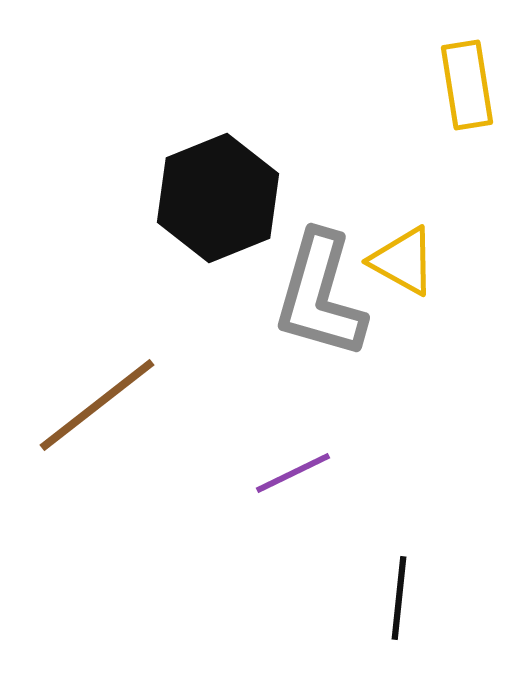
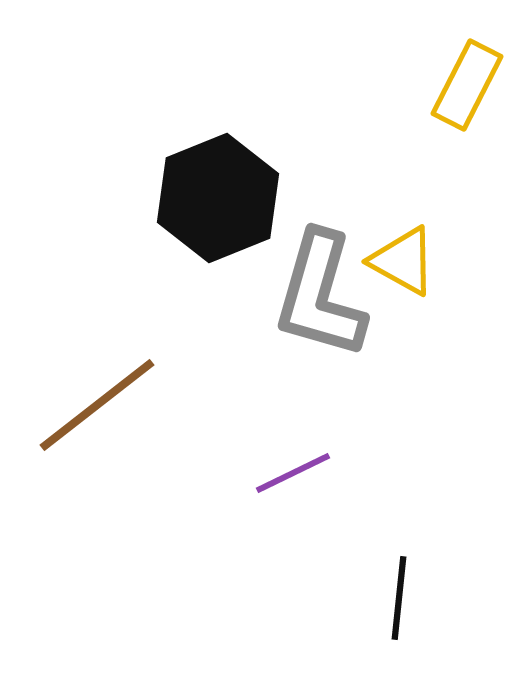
yellow rectangle: rotated 36 degrees clockwise
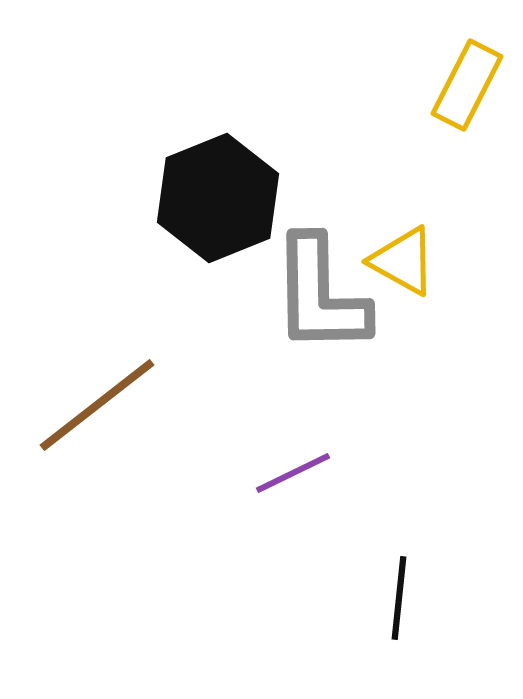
gray L-shape: rotated 17 degrees counterclockwise
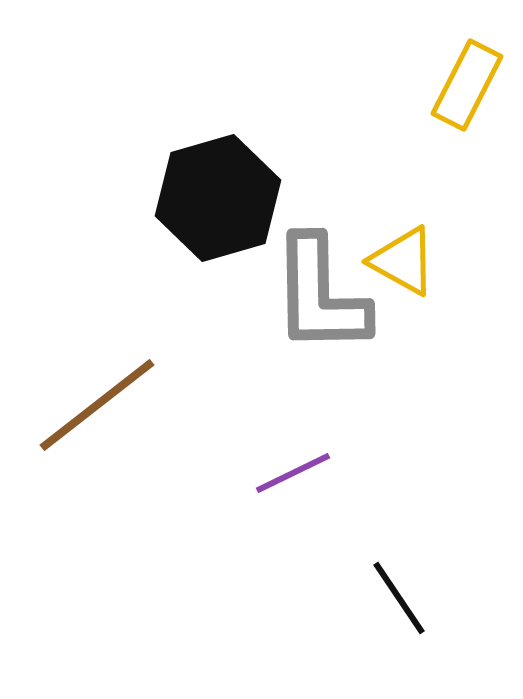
black hexagon: rotated 6 degrees clockwise
black line: rotated 40 degrees counterclockwise
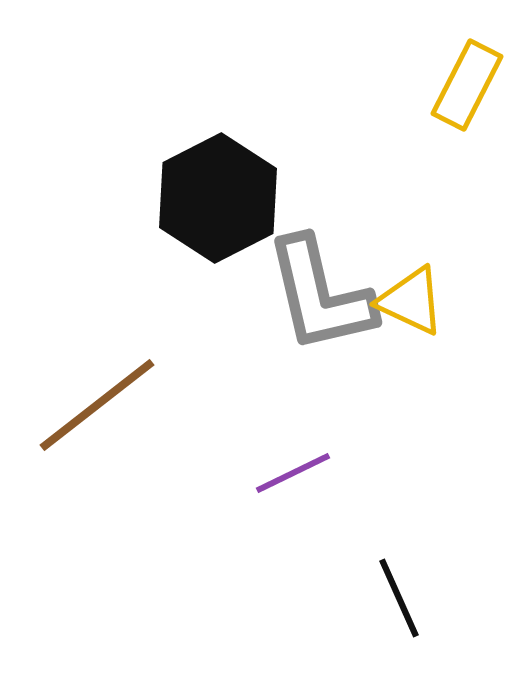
black hexagon: rotated 11 degrees counterclockwise
yellow triangle: moved 8 px right, 40 px down; rotated 4 degrees counterclockwise
gray L-shape: rotated 12 degrees counterclockwise
black line: rotated 10 degrees clockwise
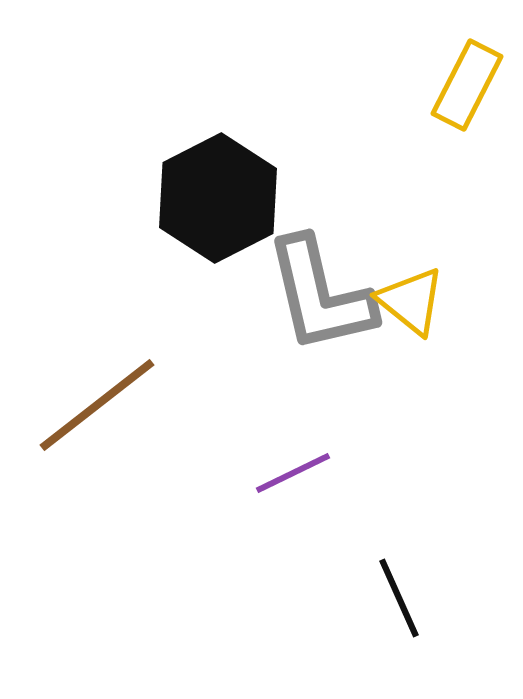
yellow triangle: rotated 14 degrees clockwise
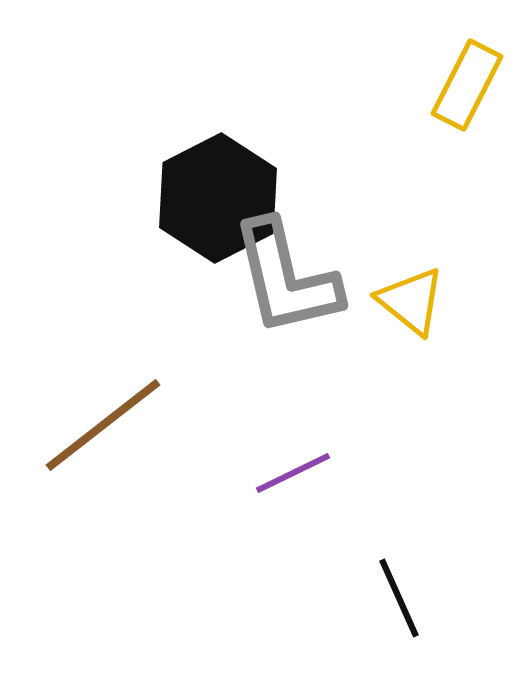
gray L-shape: moved 34 px left, 17 px up
brown line: moved 6 px right, 20 px down
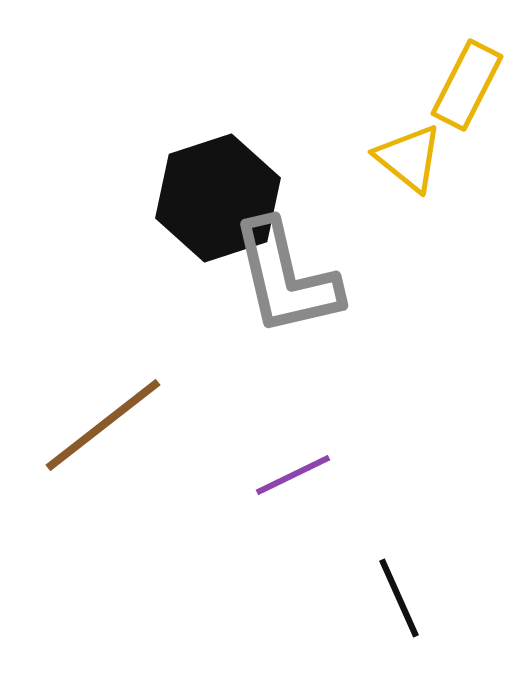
black hexagon: rotated 9 degrees clockwise
yellow triangle: moved 2 px left, 143 px up
purple line: moved 2 px down
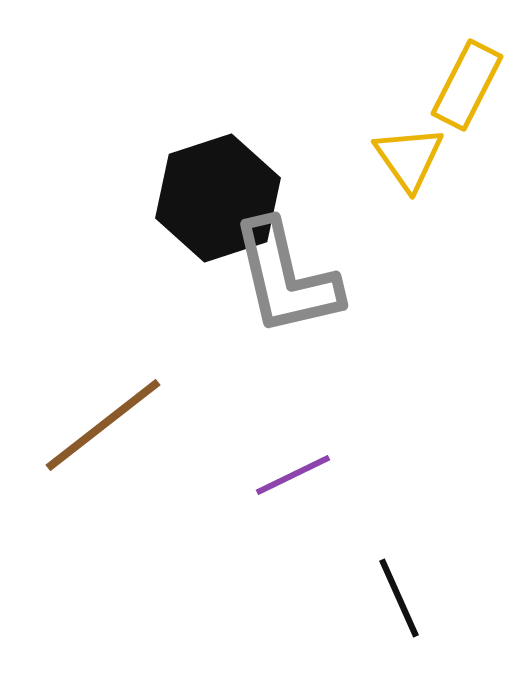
yellow triangle: rotated 16 degrees clockwise
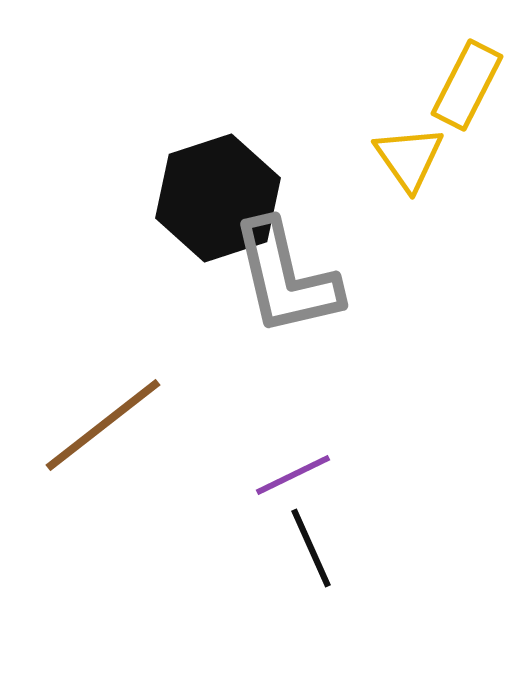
black line: moved 88 px left, 50 px up
